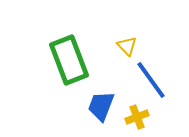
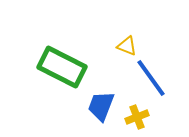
yellow triangle: rotated 25 degrees counterclockwise
green rectangle: moved 7 px left, 7 px down; rotated 42 degrees counterclockwise
blue line: moved 2 px up
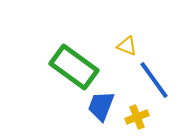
green rectangle: moved 12 px right; rotated 9 degrees clockwise
blue line: moved 3 px right, 2 px down
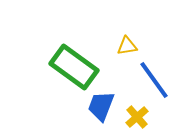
yellow triangle: rotated 30 degrees counterclockwise
yellow cross: rotated 20 degrees counterclockwise
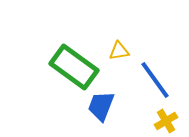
yellow triangle: moved 8 px left, 5 px down
blue line: moved 1 px right
yellow cross: moved 29 px right, 4 px down; rotated 10 degrees clockwise
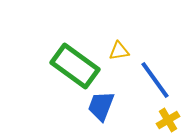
green rectangle: moved 1 px right, 1 px up
yellow cross: moved 2 px right, 1 px up
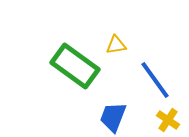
yellow triangle: moved 3 px left, 6 px up
blue trapezoid: moved 12 px right, 11 px down
yellow cross: rotated 25 degrees counterclockwise
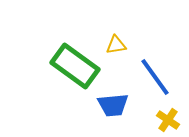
blue line: moved 3 px up
blue trapezoid: moved 12 px up; rotated 116 degrees counterclockwise
